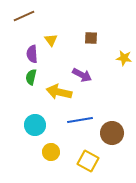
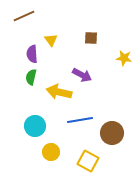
cyan circle: moved 1 px down
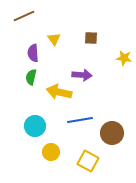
yellow triangle: moved 3 px right, 1 px up
purple semicircle: moved 1 px right, 1 px up
purple arrow: rotated 24 degrees counterclockwise
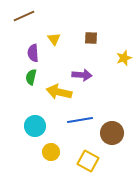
yellow star: rotated 28 degrees counterclockwise
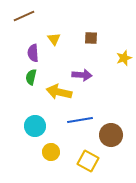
brown circle: moved 1 px left, 2 px down
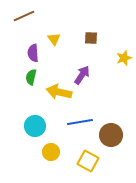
purple arrow: rotated 60 degrees counterclockwise
blue line: moved 2 px down
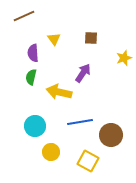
purple arrow: moved 1 px right, 2 px up
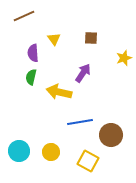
cyan circle: moved 16 px left, 25 px down
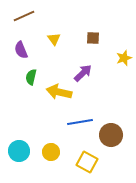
brown square: moved 2 px right
purple semicircle: moved 12 px left, 3 px up; rotated 18 degrees counterclockwise
purple arrow: rotated 12 degrees clockwise
yellow square: moved 1 px left, 1 px down
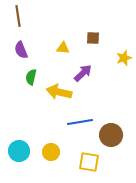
brown line: moved 6 px left; rotated 75 degrees counterclockwise
yellow triangle: moved 9 px right, 9 px down; rotated 48 degrees counterclockwise
yellow square: moved 2 px right; rotated 20 degrees counterclockwise
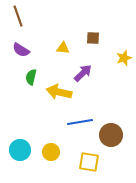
brown line: rotated 10 degrees counterclockwise
purple semicircle: rotated 36 degrees counterclockwise
cyan circle: moved 1 px right, 1 px up
